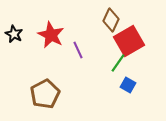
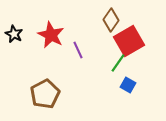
brown diamond: rotated 10 degrees clockwise
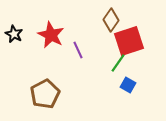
red square: rotated 12 degrees clockwise
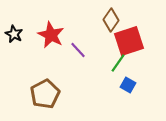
purple line: rotated 18 degrees counterclockwise
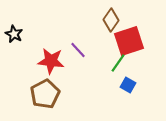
red star: moved 26 px down; rotated 20 degrees counterclockwise
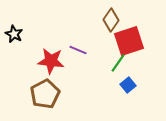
purple line: rotated 24 degrees counterclockwise
blue square: rotated 21 degrees clockwise
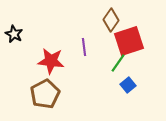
purple line: moved 6 px right, 3 px up; rotated 60 degrees clockwise
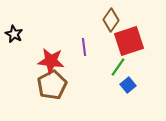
green line: moved 4 px down
brown pentagon: moved 7 px right, 9 px up
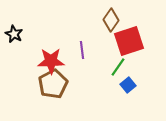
purple line: moved 2 px left, 3 px down
red star: rotated 8 degrees counterclockwise
brown pentagon: moved 1 px right, 1 px up
